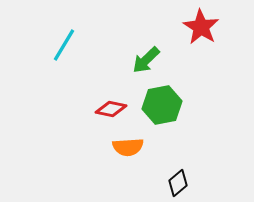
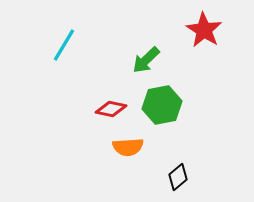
red star: moved 3 px right, 3 px down
black diamond: moved 6 px up
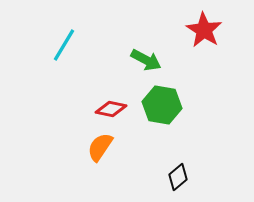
green arrow: rotated 108 degrees counterclockwise
green hexagon: rotated 21 degrees clockwise
orange semicircle: moved 28 px left; rotated 128 degrees clockwise
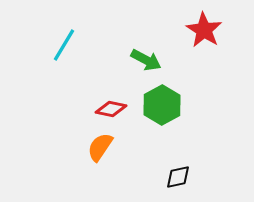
green hexagon: rotated 21 degrees clockwise
black diamond: rotated 28 degrees clockwise
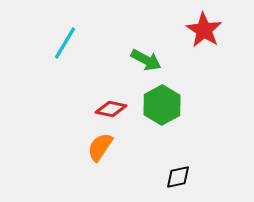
cyan line: moved 1 px right, 2 px up
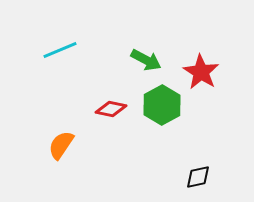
red star: moved 3 px left, 42 px down
cyan line: moved 5 px left, 7 px down; rotated 36 degrees clockwise
orange semicircle: moved 39 px left, 2 px up
black diamond: moved 20 px right
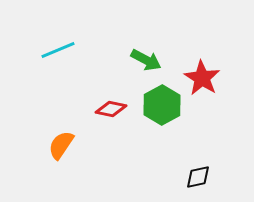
cyan line: moved 2 px left
red star: moved 1 px right, 6 px down
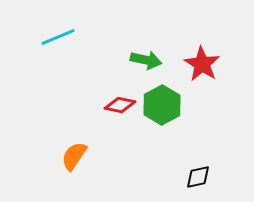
cyan line: moved 13 px up
green arrow: rotated 16 degrees counterclockwise
red star: moved 14 px up
red diamond: moved 9 px right, 4 px up
orange semicircle: moved 13 px right, 11 px down
